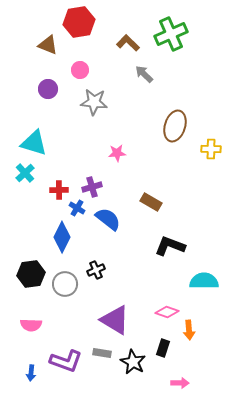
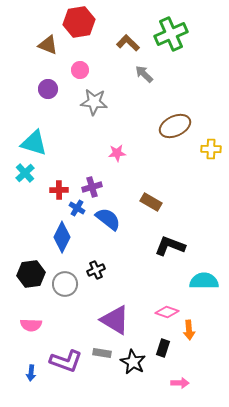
brown ellipse: rotated 48 degrees clockwise
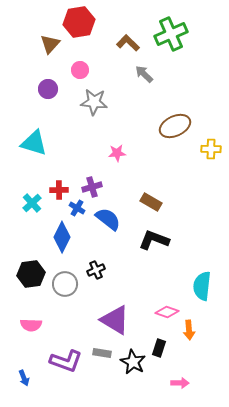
brown triangle: moved 2 px right, 1 px up; rotated 50 degrees clockwise
cyan cross: moved 7 px right, 30 px down
black L-shape: moved 16 px left, 6 px up
cyan semicircle: moved 2 px left, 5 px down; rotated 84 degrees counterclockwise
black rectangle: moved 4 px left
blue arrow: moved 7 px left, 5 px down; rotated 28 degrees counterclockwise
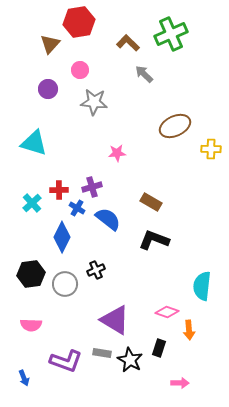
black star: moved 3 px left, 2 px up
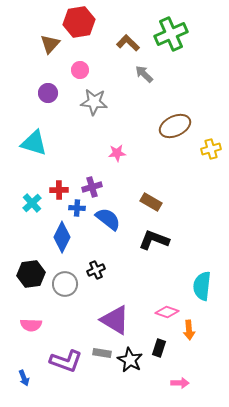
purple circle: moved 4 px down
yellow cross: rotated 18 degrees counterclockwise
blue cross: rotated 28 degrees counterclockwise
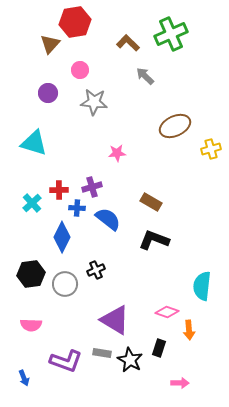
red hexagon: moved 4 px left
gray arrow: moved 1 px right, 2 px down
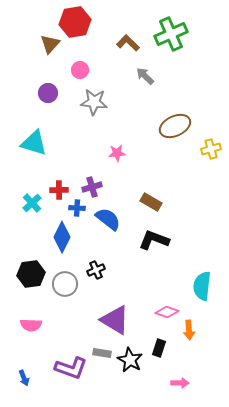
purple L-shape: moved 5 px right, 7 px down
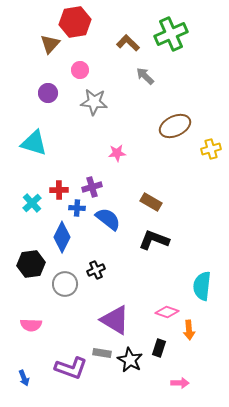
black hexagon: moved 10 px up
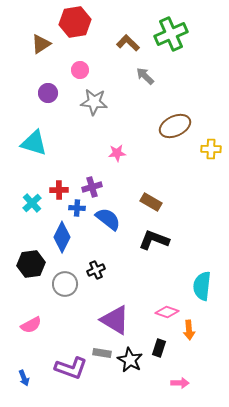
brown triangle: moved 9 px left; rotated 15 degrees clockwise
yellow cross: rotated 18 degrees clockwise
pink semicircle: rotated 30 degrees counterclockwise
